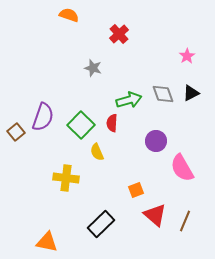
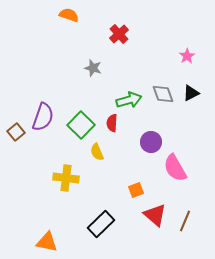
purple circle: moved 5 px left, 1 px down
pink semicircle: moved 7 px left
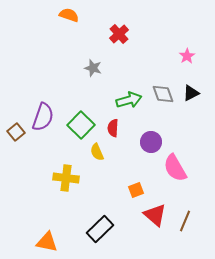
red semicircle: moved 1 px right, 5 px down
black rectangle: moved 1 px left, 5 px down
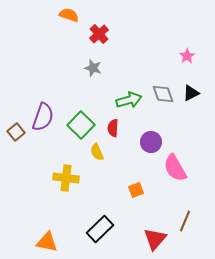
red cross: moved 20 px left
red triangle: moved 24 px down; rotated 30 degrees clockwise
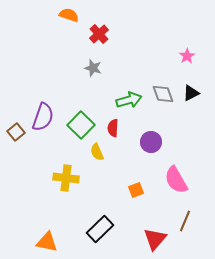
pink semicircle: moved 1 px right, 12 px down
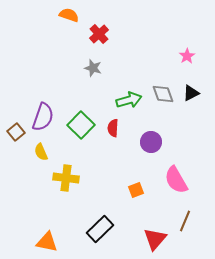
yellow semicircle: moved 56 px left
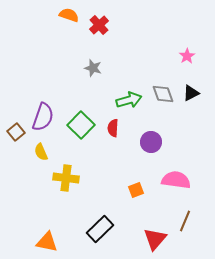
red cross: moved 9 px up
pink semicircle: rotated 128 degrees clockwise
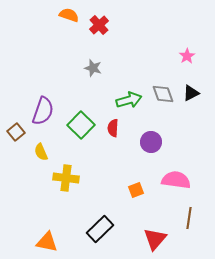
purple semicircle: moved 6 px up
brown line: moved 4 px right, 3 px up; rotated 15 degrees counterclockwise
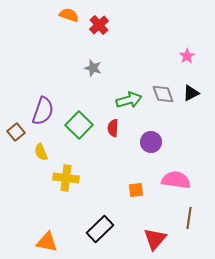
green square: moved 2 px left
orange square: rotated 14 degrees clockwise
